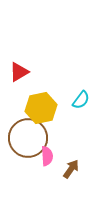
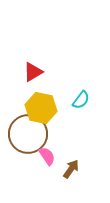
red triangle: moved 14 px right
yellow hexagon: rotated 24 degrees clockwise
brown circle: moved 4 px up
pink semicircle: rotated 30 degrees counterclockwise
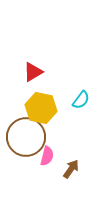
brown circle: moved 2 px left, 3 px down
pink semicircle: rotated 48 degrees clockwise
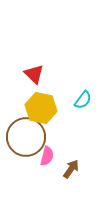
red triangle: moved 1 px right, 2 px down; rotated 45 degrees counterclockwise
cyan semicircle: moved 2 px right
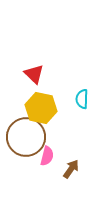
cyan semicircle: moved 1 px left, 1 px up; rotated 144 degrees clockwise
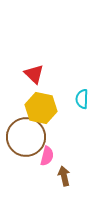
brown arrow: moved 7 px left, 7 px down; rotated 48 degrees counterclockwise
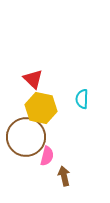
red triangle: moved 1 px left, 5 px down
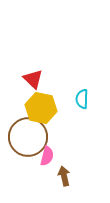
brown circle: moved 2 px right
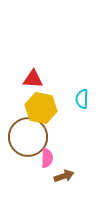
red triangle: rotated 40 degrees counterclockwise
pink semicircle: moved 2 px down; rotated 12 degrees counterclockwise
brown arrow: rotated 84 degrees clockwise
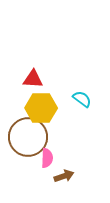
cyan semicircle: rotated 126 degrees clockwise
yellow hexagon: rotated 12 degrees counterclockwise
